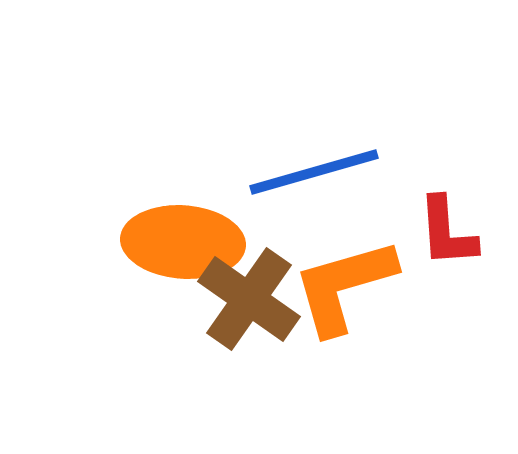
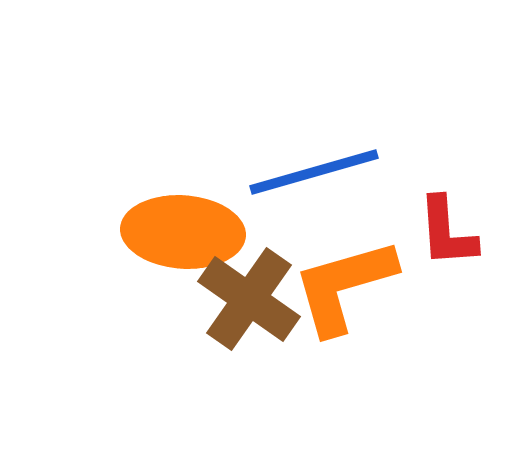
orange ellipse: moved 10 px up
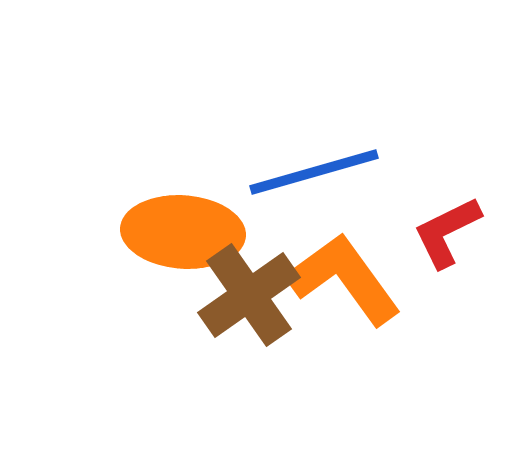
red L-shape: rotated 68 degrees clockwise
orange L-shape: moved 7 px up; rotated 70 degrees clockwise
brown cross: moved 4 px up; rotated 20 degrees clockwise
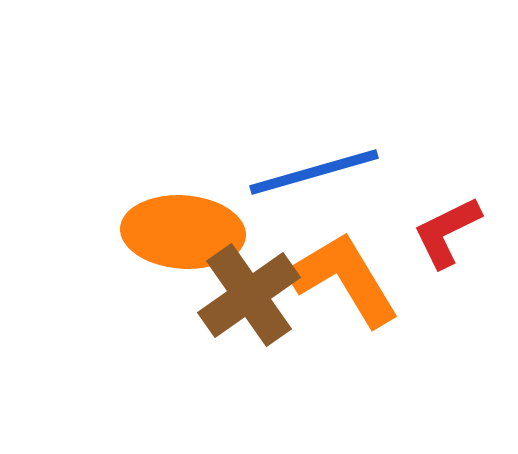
orange L-shape: rotated 5 degrees clockwise
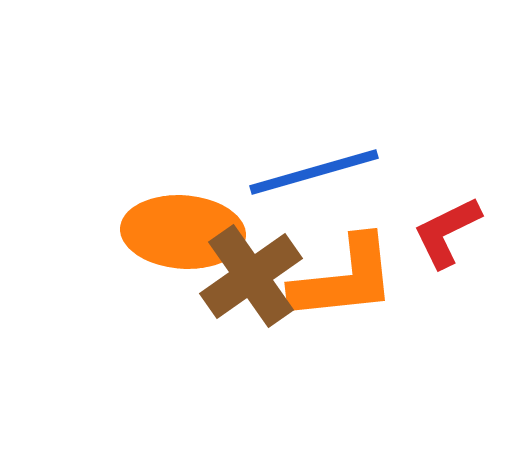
orange L-shape: rotated 115 degrees clockwise
brown cross: moved 2 px right, 19 px up
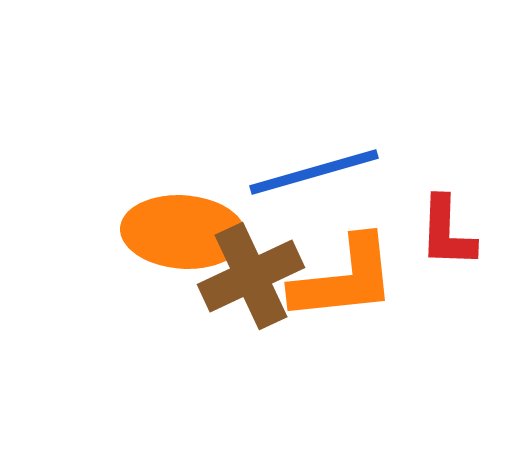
red L-shape: rotated 62 degrees counterclockwise
brown cross: rotated 10 degrees clockwise
